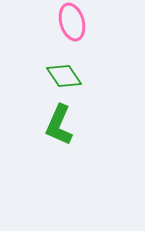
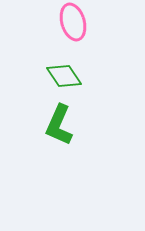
pink ellipse: moved 1 px right
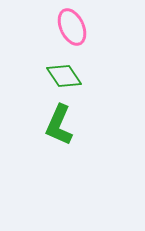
pink ellipse: moved 1 px left, 5 px down; rotated 9 degrees counterclockwise
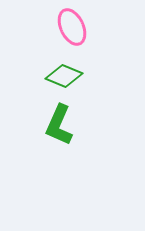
green diamond: rotated 33 degrees counterclockwise
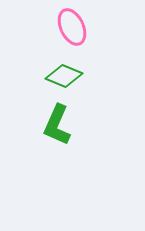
green L-shape: moved 2 px left
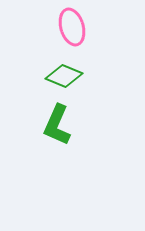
pink ellipse: rotated 9 degrees clockwise
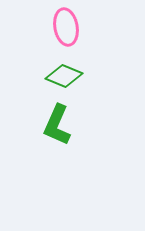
pink ellipse: moved 6 px left; rotated 6 degrees clockwise
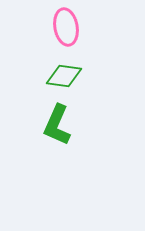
green diamond: rotated 15 degrees counterclockwise
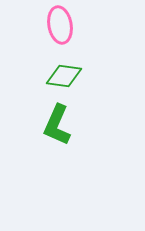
pink ellipse: moved 6 px left, 2 px up
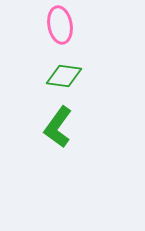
green L-shape: moved 1 px right, 2 px down; rotated 12 degrees clockwise
